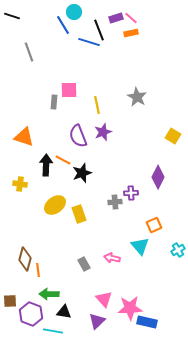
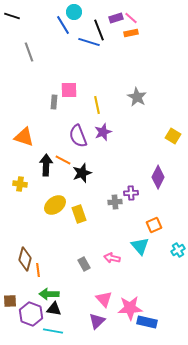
black triangle at (64, 312): moved 10 px left, 3 px up
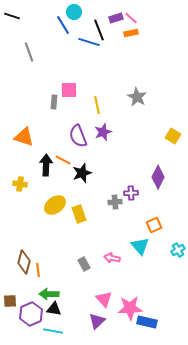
brown diamond at (25, 259): moved 1 px left, 3 px down
purple hexagon at (31, 314): rotated 15 degrees clockwise
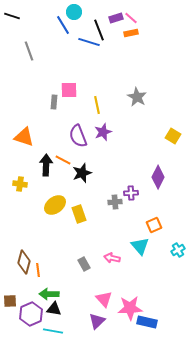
gray line at (29, 52): moved 1 px up
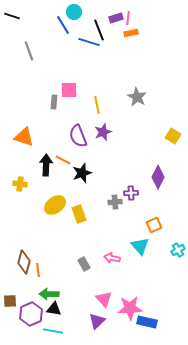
pink line at (131, 18): moved 3 px left; rotated 56 degrees clockwise
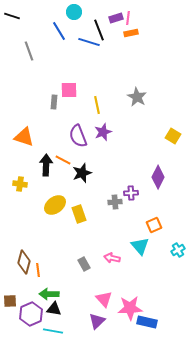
blue line at (63, 25): moved 4 px left, 6 px down
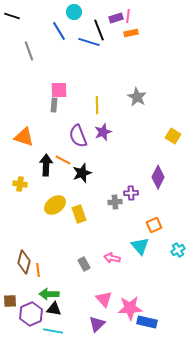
pink line at (128, 18): moved 2 px up
pink square at (69, 90): moved 10 px left
gray rectangle at (54, 102): moved 3 px down
yellow line at (97, 105): rotated 12 degrees clockwise
purple triangle at (97, 321): moved 3 px down
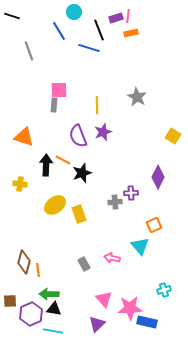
blue line at (89, 42): moved 6 px down
cyan cross at (178, 250): moved 14 px left, 40 px down; rotated 16 degrees clockwise
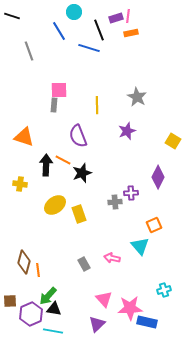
purple star at (103, 132): moved 24 px right, 1 px up
yellow square at (173, 136): moved 5 px down
green arrow at (49, 294): moved 1 px left, 2 px down; rotated 48 degrees counterclockwise
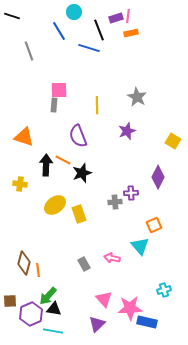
brown diamond at (24, 262): moved 1 px down
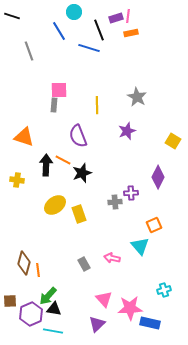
yellow cross at (20, 184): moved 3 px left, 4 px up
blue rectangle at (147, 322): moved 3 px right, 1 px down
